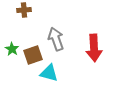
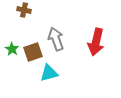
brown cross: rotated 16 degrees clockwise
red arrow: moved 2 px right, 6 px up; rotated 16 degrees clockwise
brown square: moved 3 px up
cyan triangle: rotated 30 degrees counterclockwise
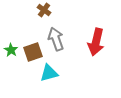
brown cross: moved 20 px right; rotated 24 degrees clockwise
green star: moved 1 px left, 1 px down
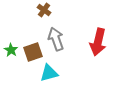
red arrow: moved 2 px right
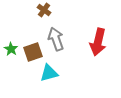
green star: moved 1 px up
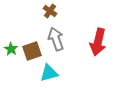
brown cross: moved 6 px right, 1 px down
brown square: moved 1 px left, 1 px up
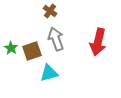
green star: moved 1 px up
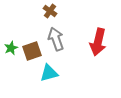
green star: rotated 16 degrees clockwise
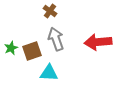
red arrow: rotated 72 degrees clockwise
cyan triangle: rotated 18 degrees clockwise
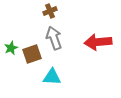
brown cross: rotated 32 degrees clockwise
gray arrow: moved 2 px left, 1 px up
brown square: moved 3 px down
cyan triangle: moved 3 px right, 4 px down
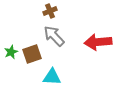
gray arrow: moved 2 px up; rotated 25 degrees counterclockwise
green star: moved 4 px down
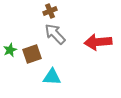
gray arrow: moved 1 px right, 2 px up
green star: moved 1 px left, 2 px up
